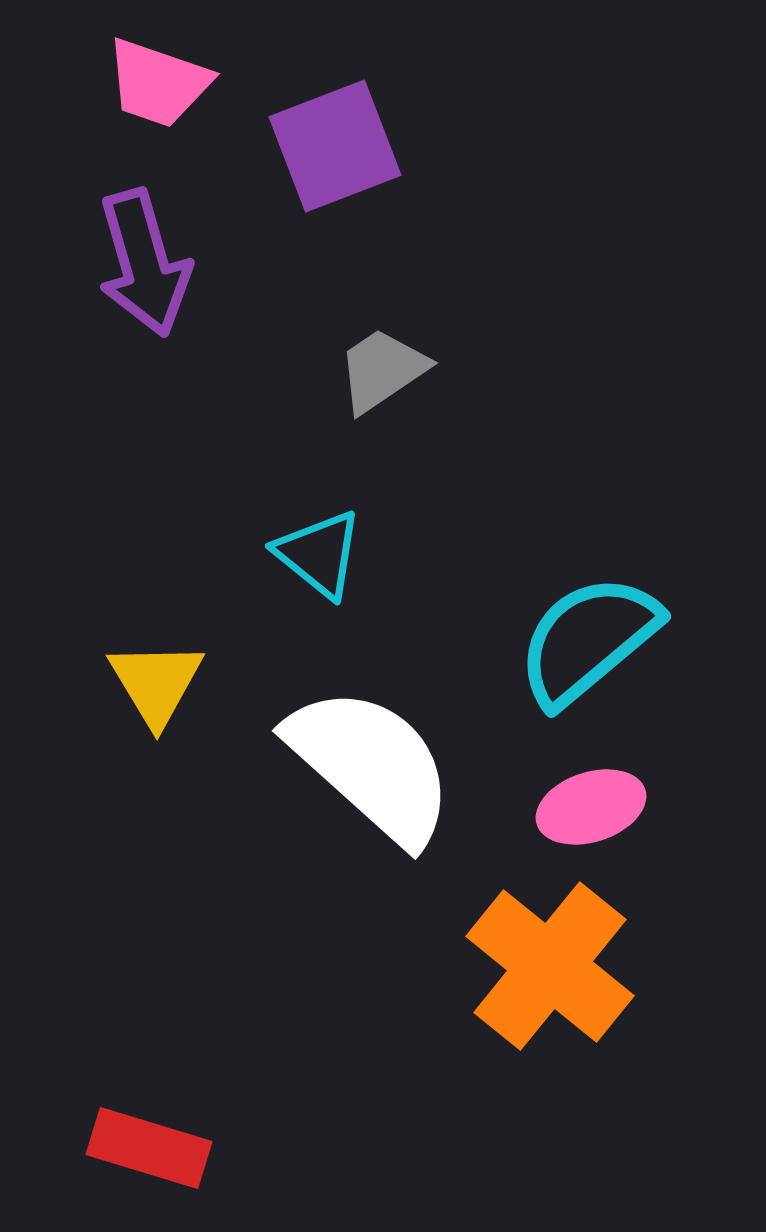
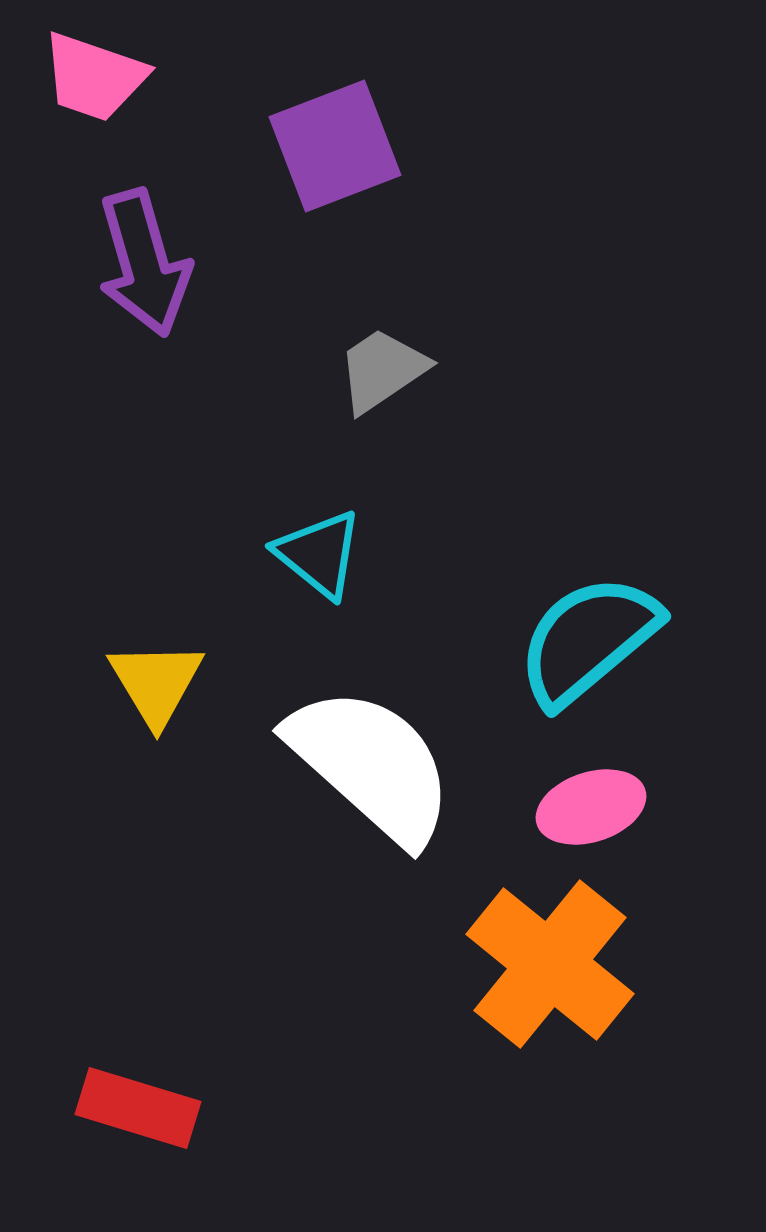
pink trapezoid: moved 64 px left, 6 px up
orange cross: moved 2 px up
red rectangle: moved 11 px left, 40 px up
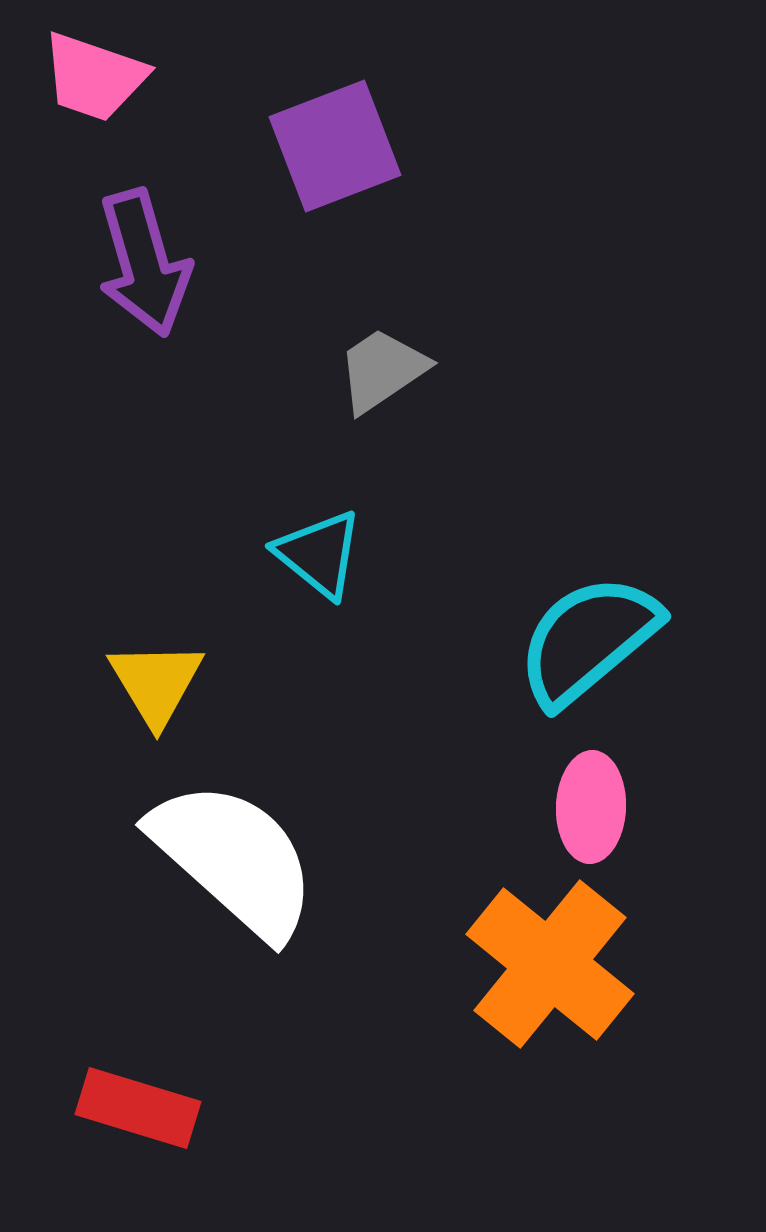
white semicircle: moved 137 px left, 94 px down
pink ellipse: rotated 70 degrees counterclockwise
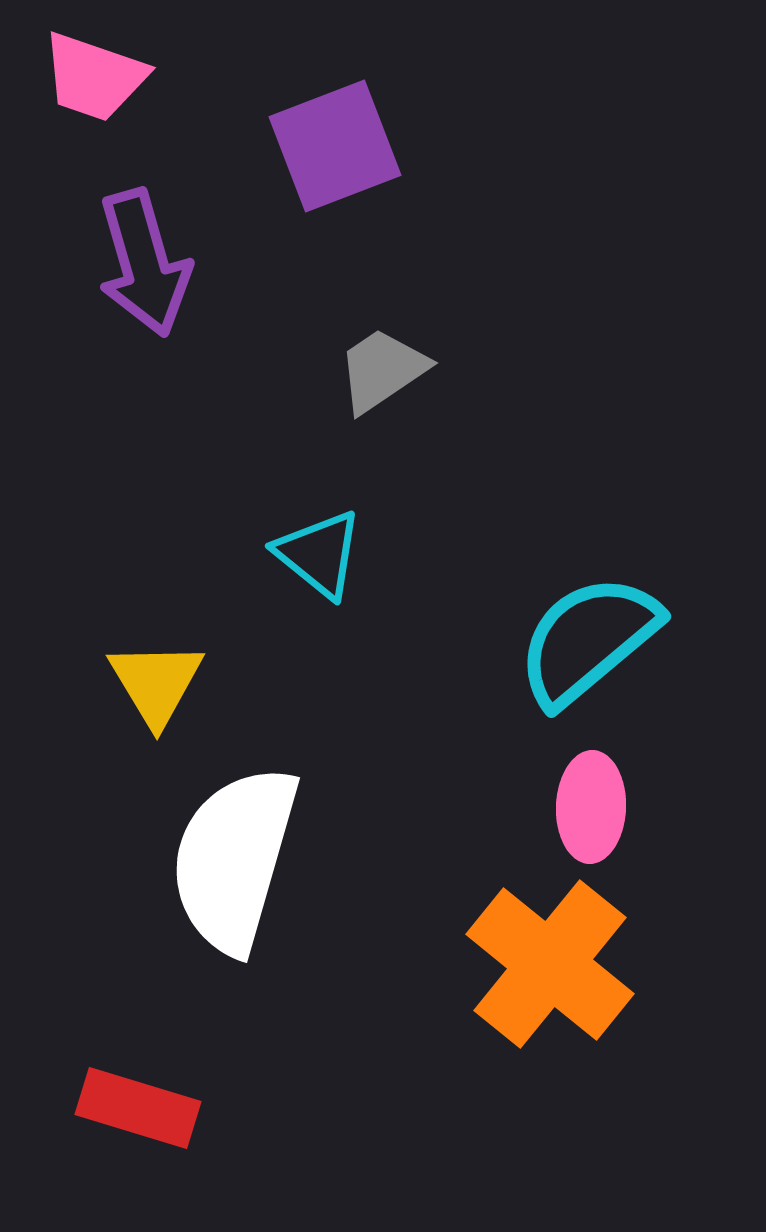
white semicircle: rotated 116 degrees counterclockwise
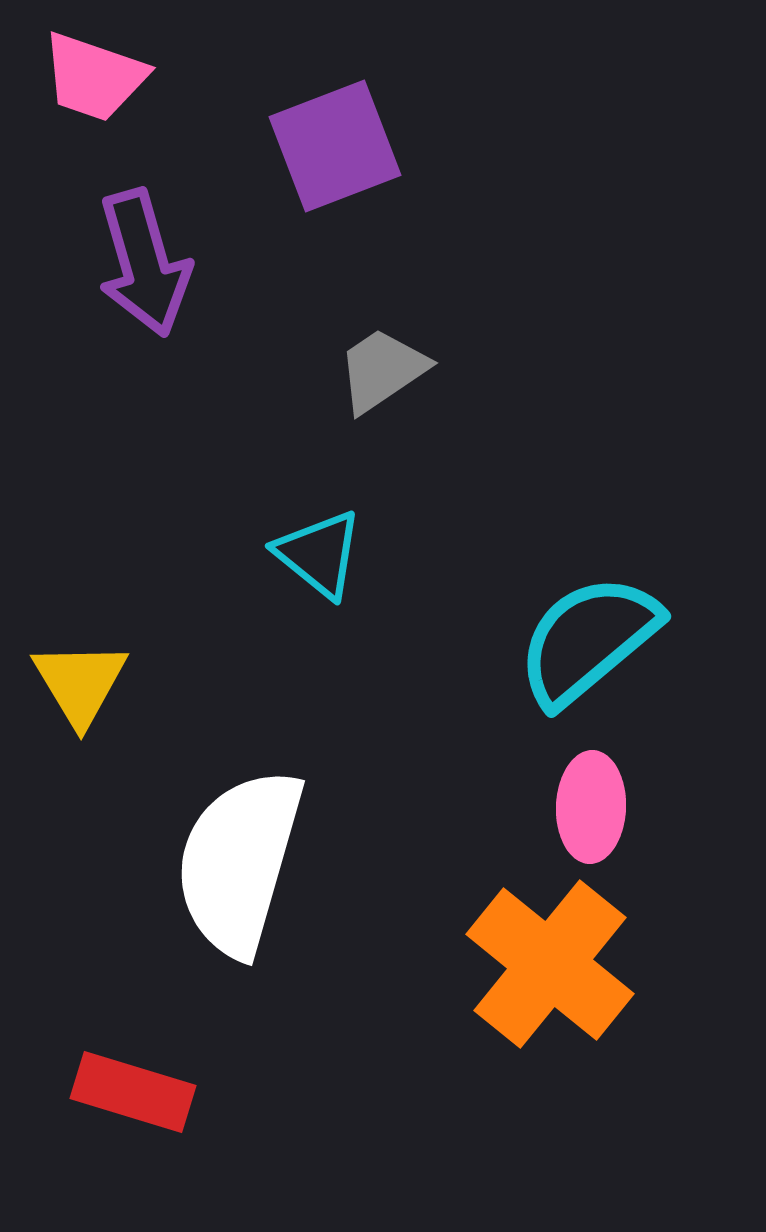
yellow triangle: moved 76 px left
white semicircle: moved 5 px right, 3 px down
red rectangle: moved 5 px left, 16 px up
